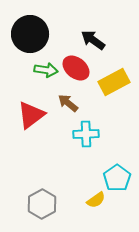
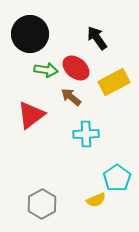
black arrow: moved 4 px right, 2 px up; rotated 20 degrees clockwise
brown arrow: moved 3 px right, 6 px up
yellow semicircle: rotated 12 degrees clockwise
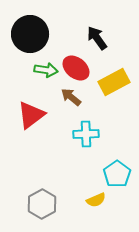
cyan pentagon: moved 4 px up
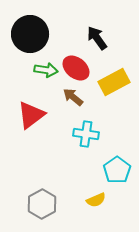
brown arrow: moved 2 px right
cyan cross: rotated 10 degrees clockwise
cyan pentagon: moved 4 px up
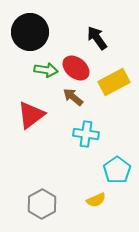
black circle: moved 2 px up
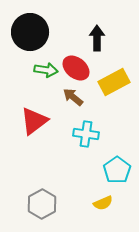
black arrow: rotated 35 degrees clockwise
red triangle: moved 3 px right, 6 px down
yellow semicircle: moved 7 px right, 3 px down
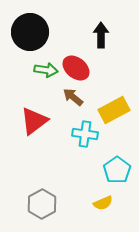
black arrow: moved 4 px right, 3 px up
yellow rectangle: moved 28 px down
cyan cross: moved 1 px left
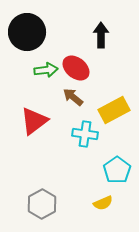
black circle: moved 3 px left
green arrow: rotated 15 degrees counterclockwise
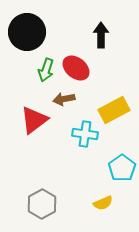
green arrow: rotated 115 degrees clockwise
brown arrow: moved 9 px left, 2 px down; rotated 50 degrees counterclockwise
red triangle: moved 1 px up
cyan pentagon: moved 5 px right, 2 px up
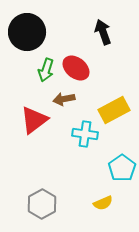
black arrow: moved 2 px right, 3 px up; rotated 20 degrees counterclockwise
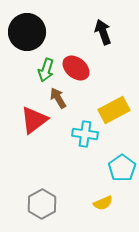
brown arrow: moved 6 px left, 1 px up; rotated 70 degrees clockwise
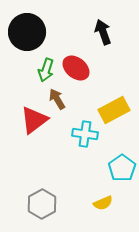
brown arrow: moved 1 px left, 1 px down
